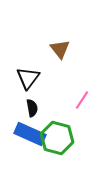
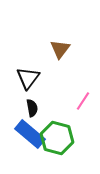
brown triangle: rotated 15 degrees clockwise
pink line: moved 1 px right, 1 px down
blue rectangle: rotated 16 degrees clockwise
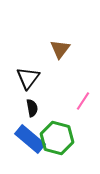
blue rectangle: moved 5 px down
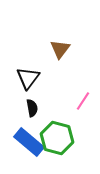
blue rectangle: moved 1 px left, 3 px down
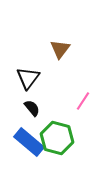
black semicircle: rotated 30 degrees counterclockwise
